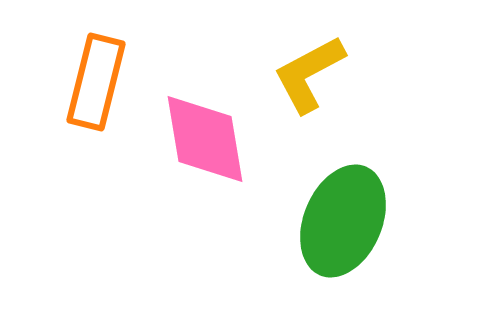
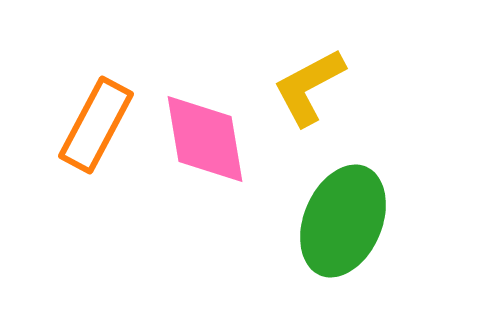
yellow L-shape: moved 13 px down
orange rectangle: moved 43 px down; rotated 14 degrees clockwise
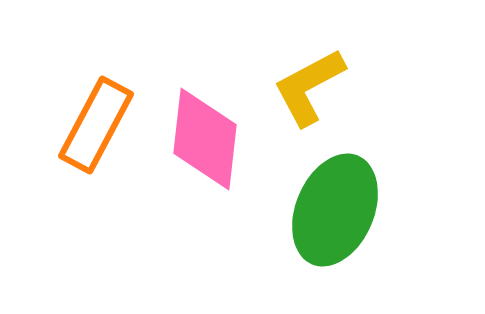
pink diamond: rotated 16 degrees clockwise
green ellipse: moved 8 px left, 11 px up
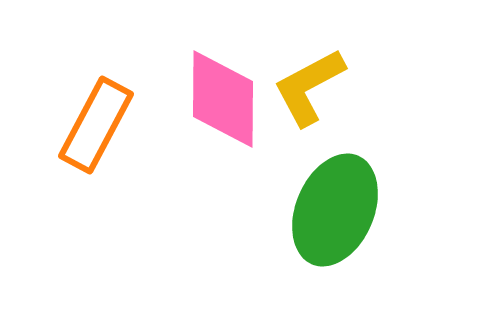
pink diamond: moved 18 px right, 40 px up; rotated 6 degrees counterclockwise
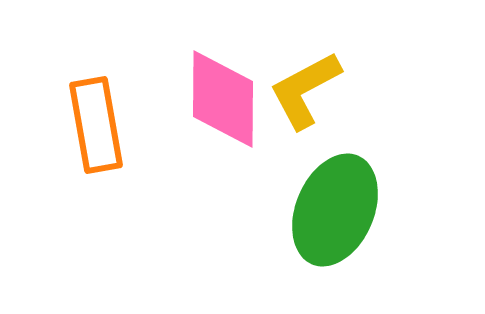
yellow L-shape: moved 4 px left, 3 px down
orange rectangle: rotated 38 degrees counterclockwise
